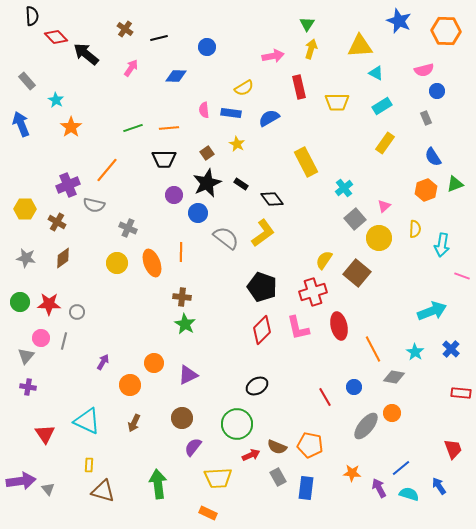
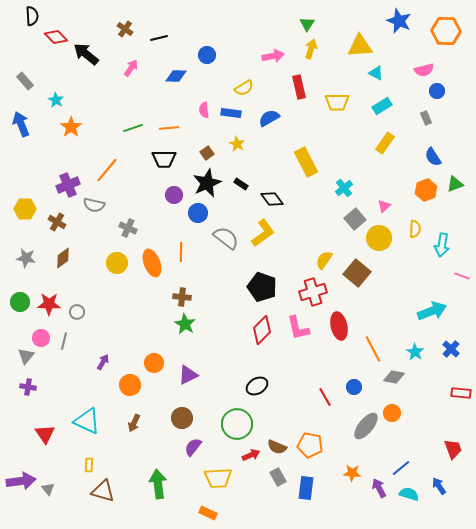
blue circle at (207, 47): moved 8 px down
gray rectangle at (27, 81): moved 2 px left
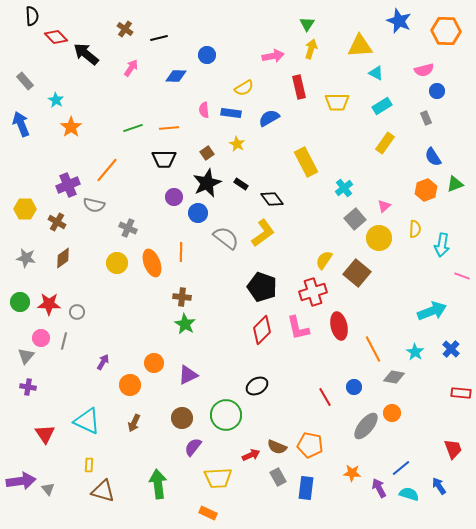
purple circle at (174, 195): moved 2 px down
green circle at (237, 424): moved 11 px left, 9 px up
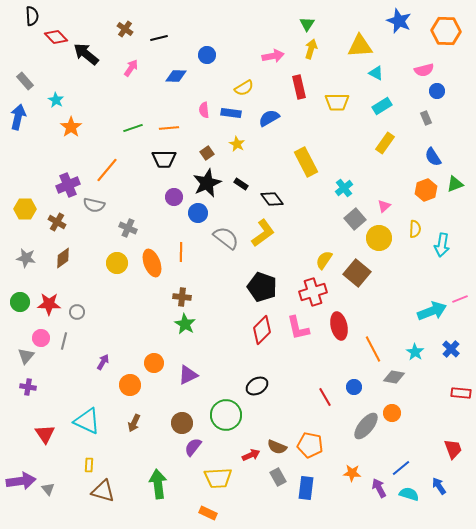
blue arrow at (21, 124): moved 3 px left, 7 px up; rotated 35 degrees clockwise
pink line at (462, 276): moved 2 px left, 23 px down; rotated 42 degrees counterclockwise
brown circle at (182, 418): moved 5 px down
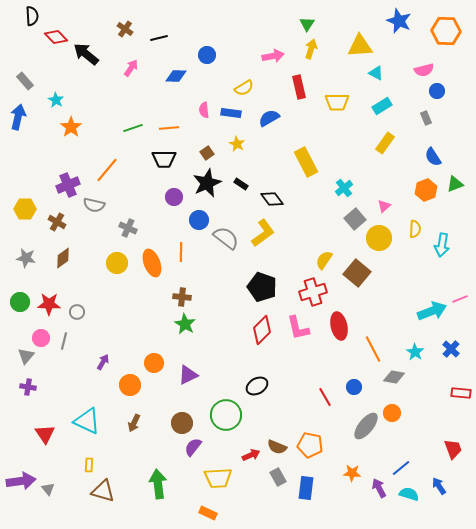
blue circle at (198, 213): moved 1 px right, 7 px down
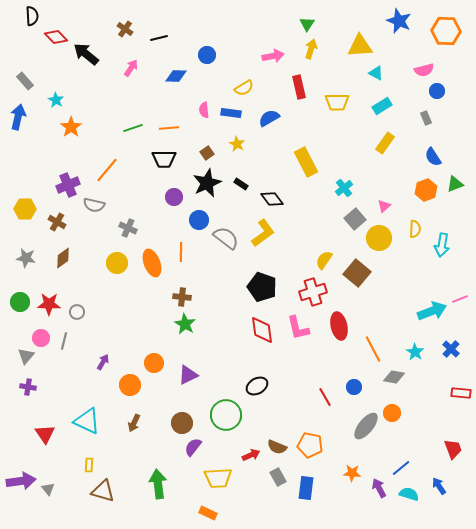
red diamond at (262, 330): rotated 52 degrees counterclockwise
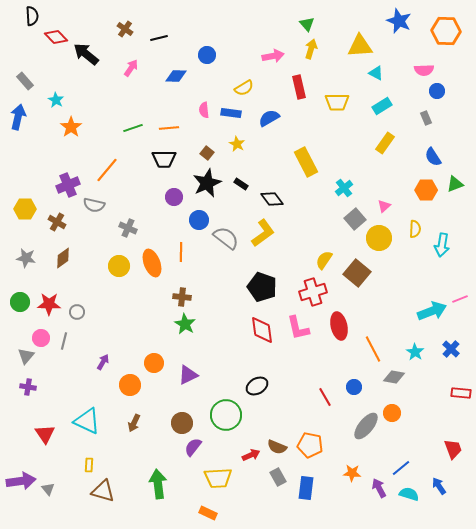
green triangle at (307, 24): rotated 14 degrees counterclockwise
pink semicircle at (424, 70): rotated 12 degrees clockwise
brown square at (207, 153): rotated 16 degrees counterclockwise
orange hexagon at (426, 190): rotated 20 degrees clockwise
yellow circle at (117, 263): moved 2 px right, 3 px down
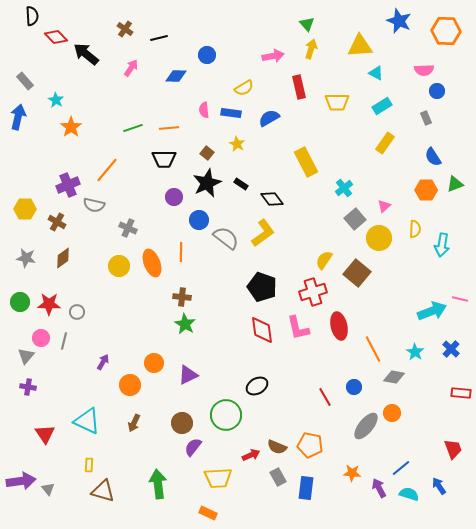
pink line at (460, 299): rotated 35 degrees clockwise
